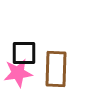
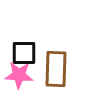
pink star: moved 1 px right, 2 px down; rotated 12 degrees clockwise
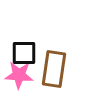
brown rectangle: moved 2 px left; rotated 6 degrees clockwise
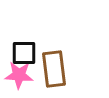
brown rectangle: rotated 15 degrees counterclockwise
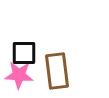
brown rectangle: moved 3 px right, 2 px down
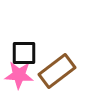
brown rectangle: rotated 60 degrees clockwise
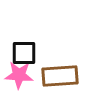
brown rectangle: moved 3 px right, 5 px down; rotated 33 degrees clockwise
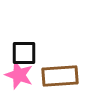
pink star: rotated 16 degrees clockwise
